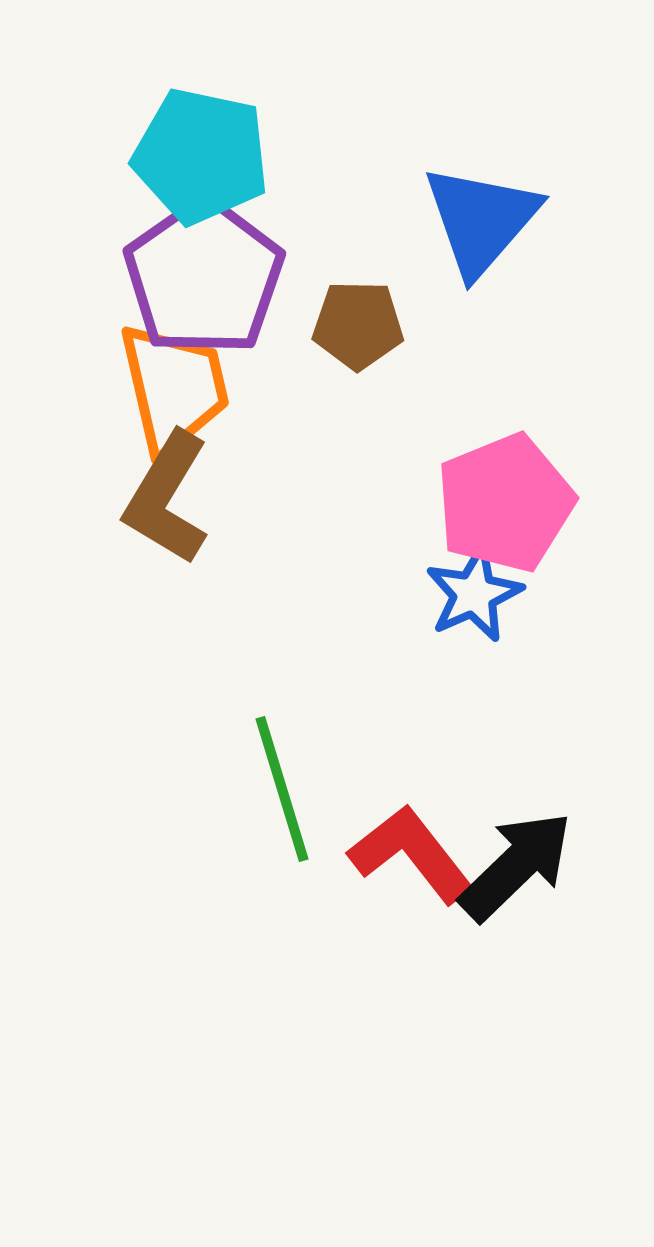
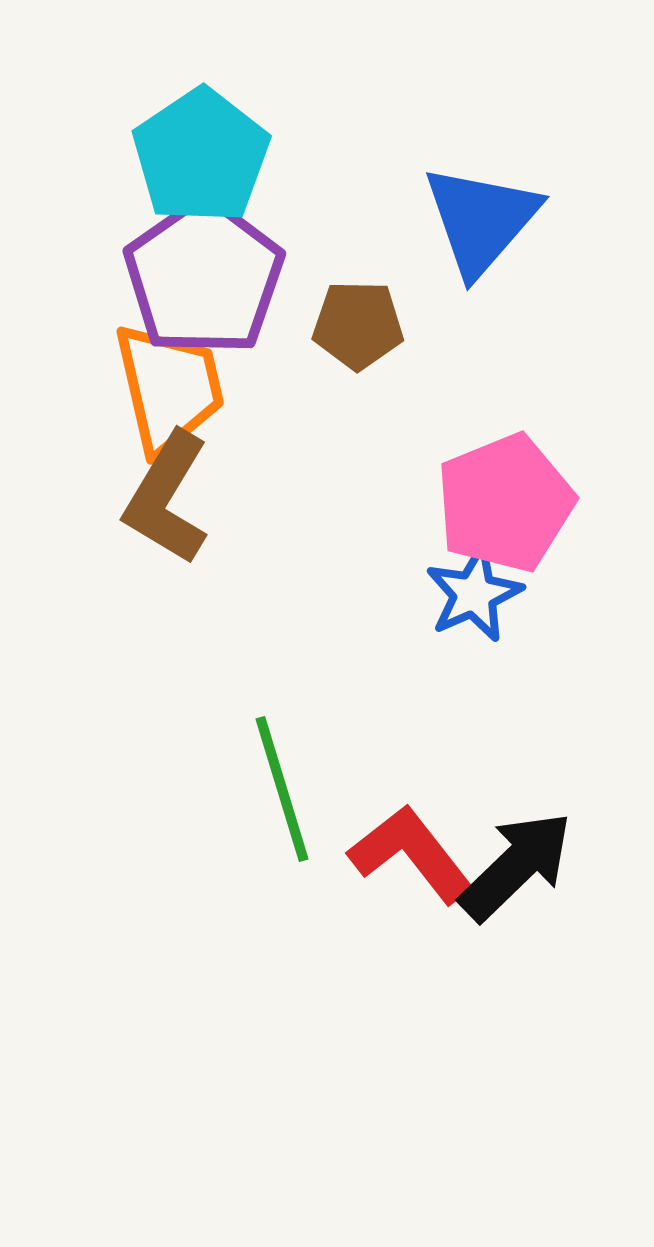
cyan pentagon: rotated 26 degrees clockwise
orange trapezoid: moved 5 px left
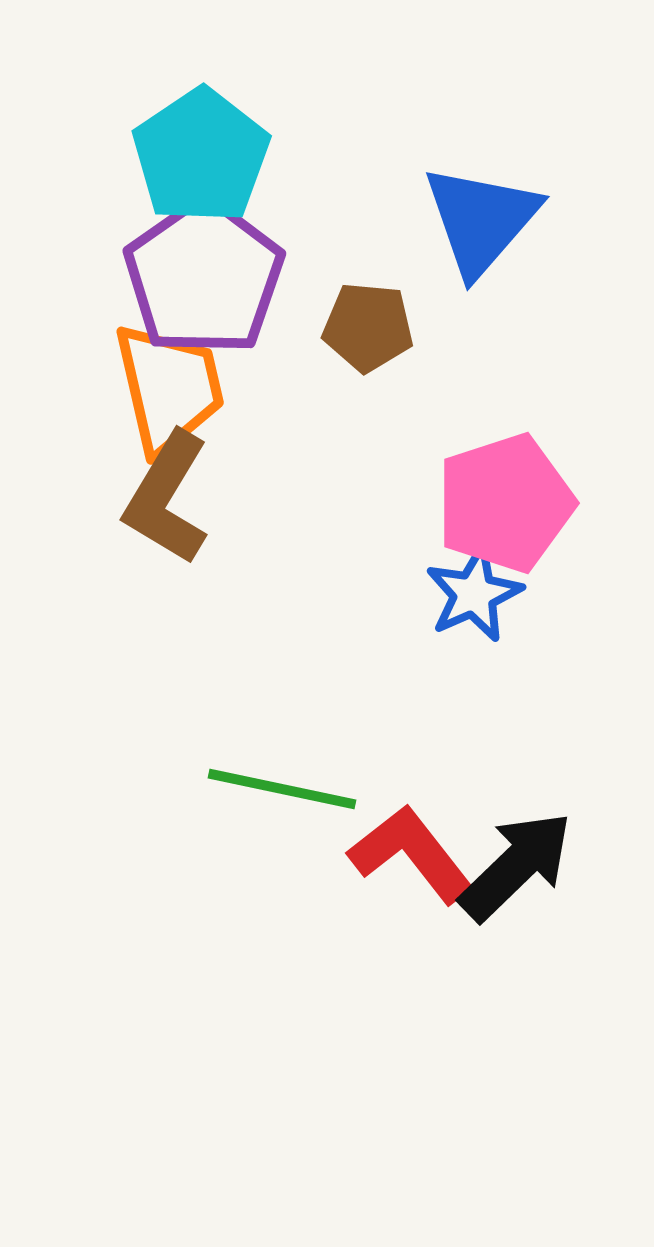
brown pentagon: moved 10 px right, 2 px down; rotated 4 degrees clockwise
pink pentagon: rotated 4 degrees clockwise
green line: rotated 61 degrees counterclockwise
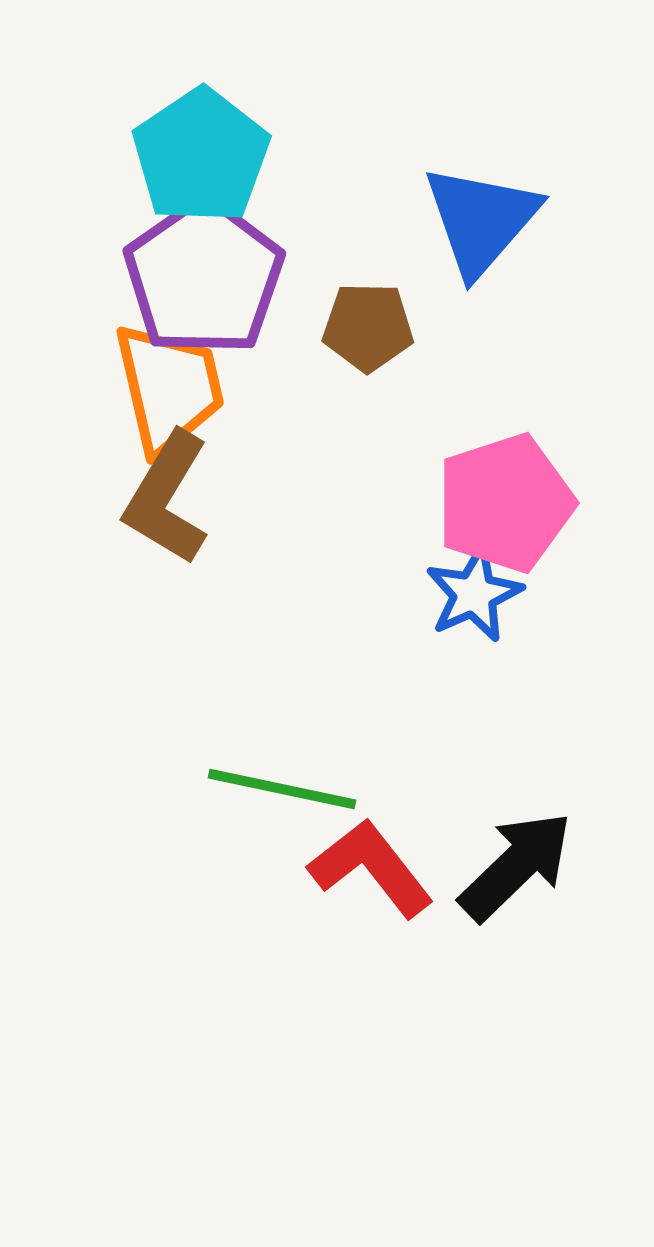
brown pentagon: rotated 4 degrees counterclockwise
red L-shape: moved 40 px left, 14 px down
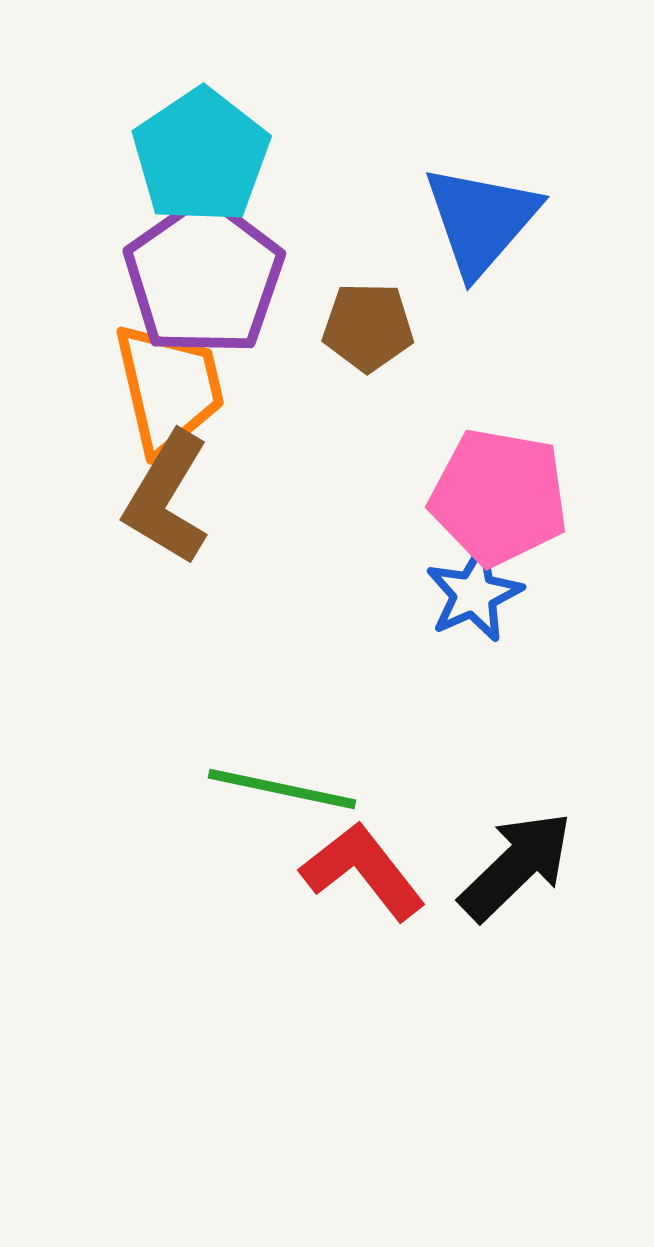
pink pentagon: moved 6 px left, 6 px up; rotated 28 degrees clockwise
red L-shape: moved 8 px left, 3 px down
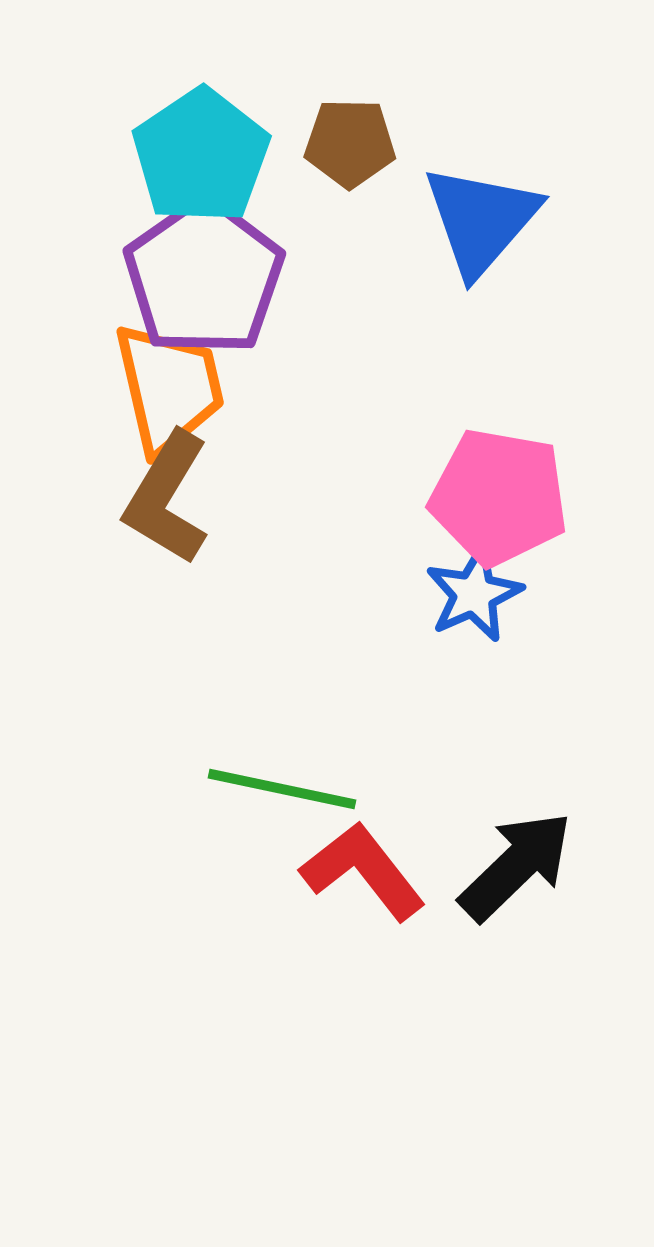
brown pentagon: moved 18 px left, 184 px up
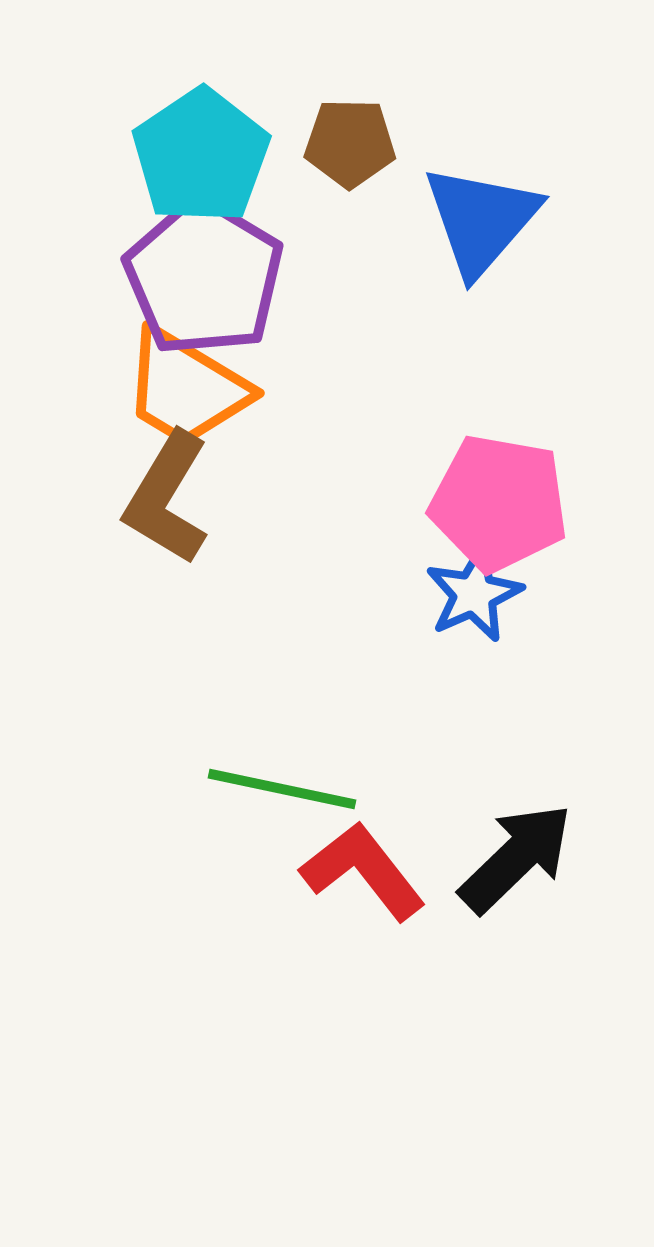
purple pentagon: rotated 6 degrees counterclockwise
orange trapezoid: moved 17 px right; rotated 134 degrees clockwise
pink pentagon: moved 6 px down
black arrow: moved 8 px up
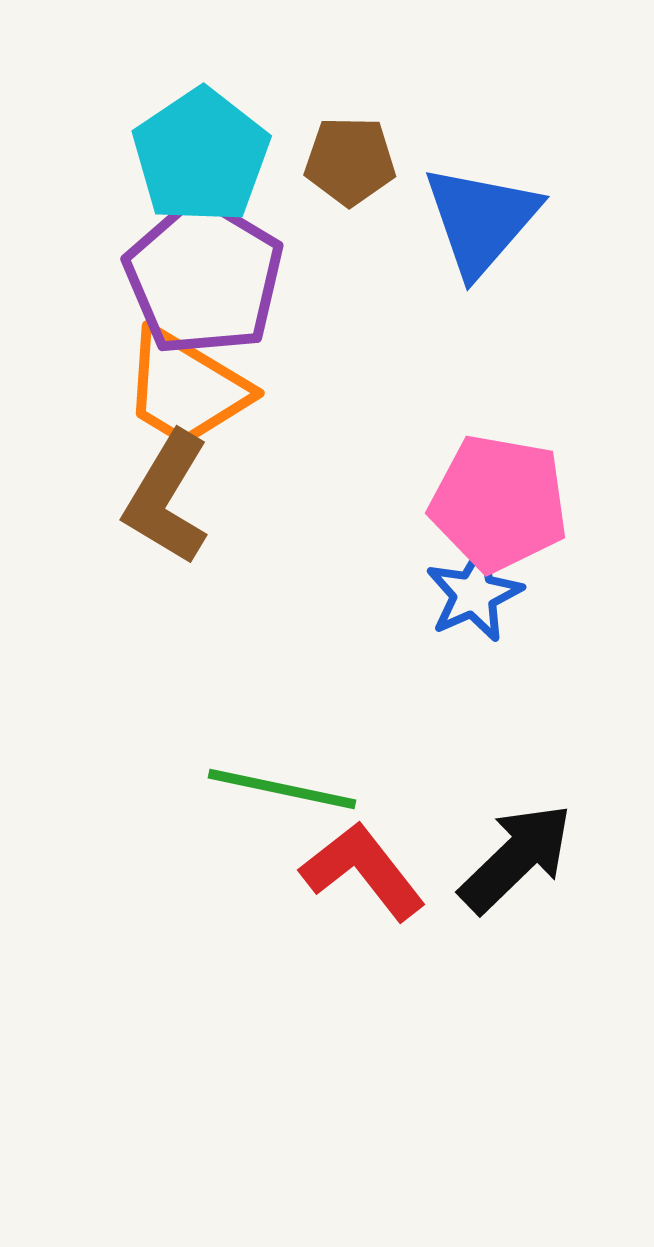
brown pentagon: moved 18 px down
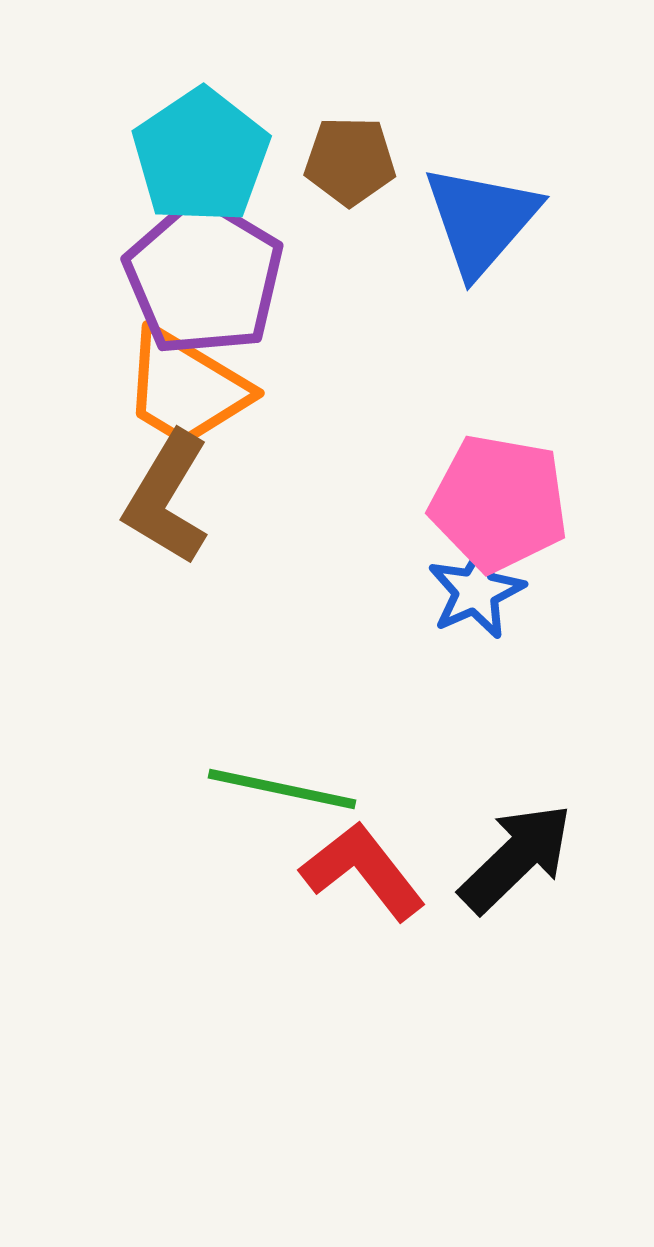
blue star: moved 2 px right, 3 px up
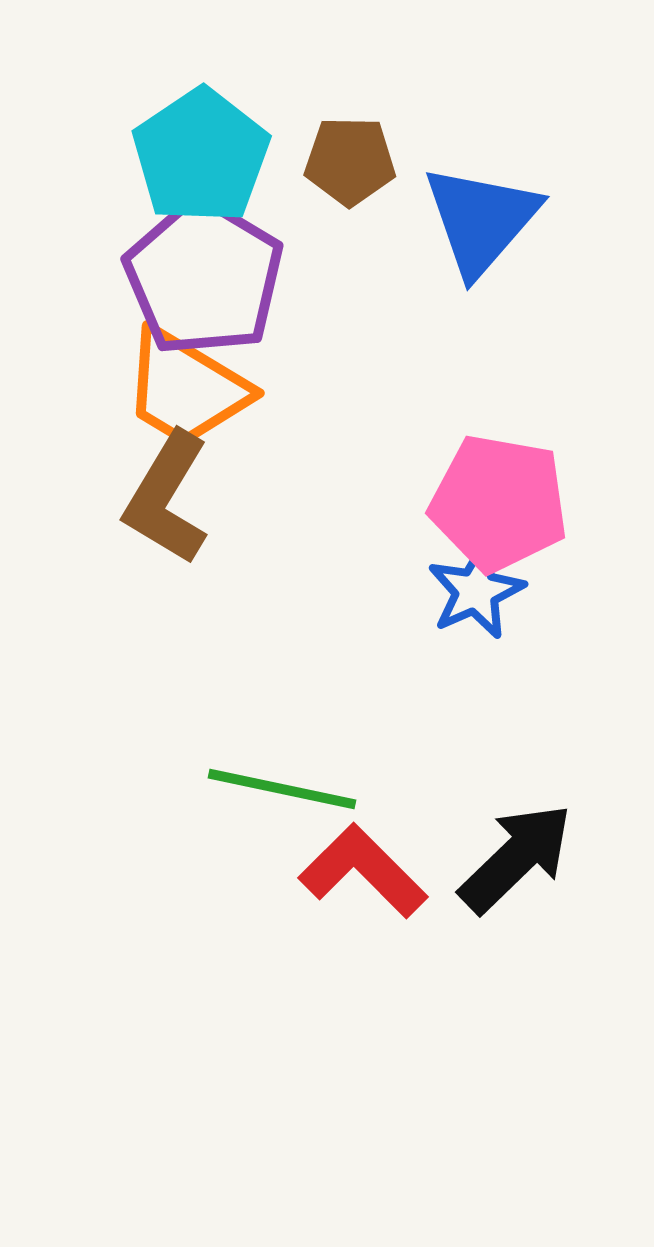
red L-shape: rotated 7 degrees counterclockwise
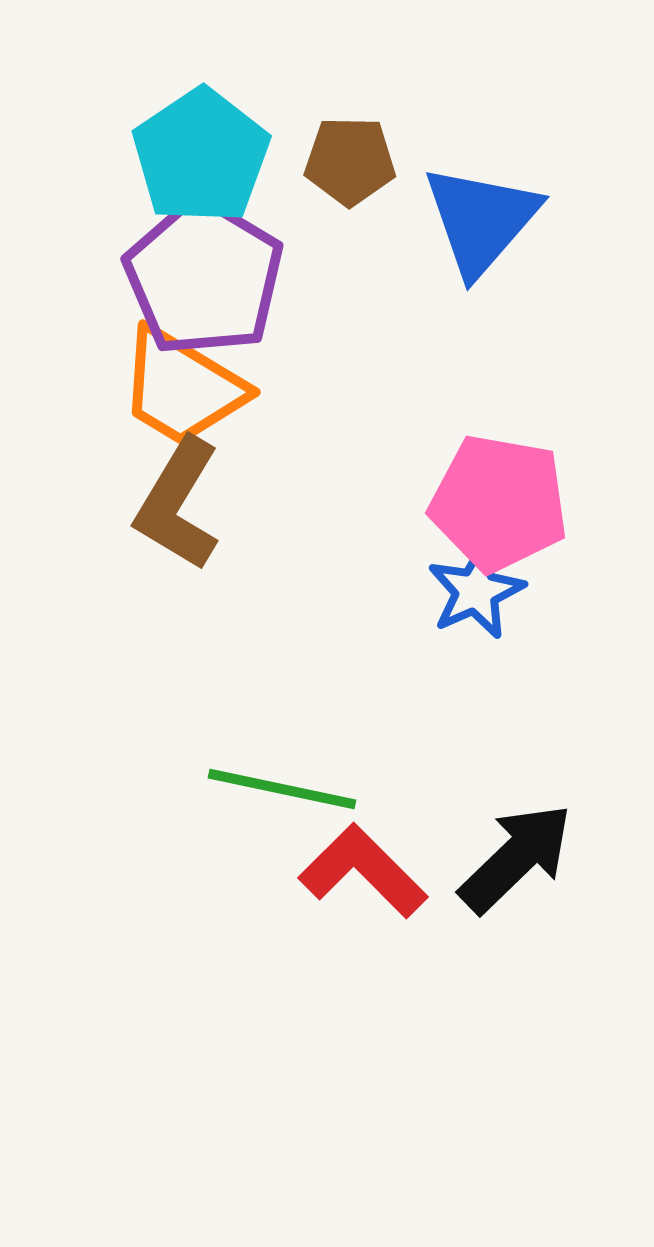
orange trapezoid: moved 4 px left, 1 px up
brown L-shape: moved 11 px right, 6 px down
